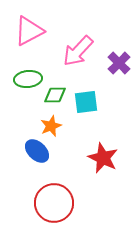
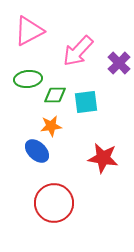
orange star: rotated 15 degrees clockwise
red star: rotated 16 degrees counterclockwise
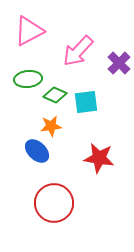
green diamond: rotated 25 degrees clockwise
red star: moved 4 px left
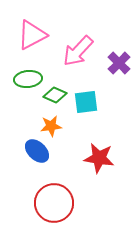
pink triangle: moved 3 px right, 4 px down
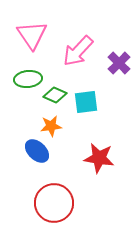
pink triangle: rotated 36 degrees counterclockwise
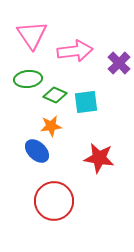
pink arrow: moved 3 px left; rotated 140 degrees counterclockwise
red circle: moved 2 px up
